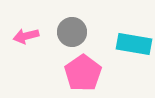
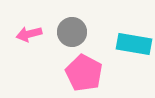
pink arrow: moved 3 px right, 2 px up
pink pentagon: moved 1 px right; rotated 9 degrees counterclockwise
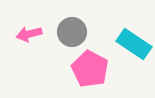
cyan rectangle: rotated 24 degrees clockwise
pink pentagon: moved 6 px right, 4 px up
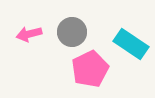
cyan rectangle: moved 3 px left
pink pentagon: rotated 18 degrees clockwise
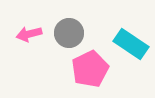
gray circle: moved 3 px left, 1 px down
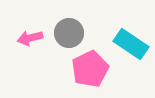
pink arrow: moved 1 px right, 4 px down
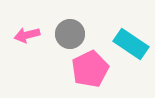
gray circle: moved 1 px right, 1 px down
pink arrow: moved 3 px left, 3 px up
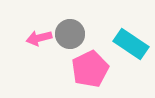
pink arrow: moved 12 px right, 3 px down
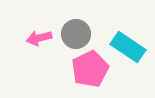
gray circle: moved 6 px right
cyan rectangle: moved 3 px left, 3 px down
